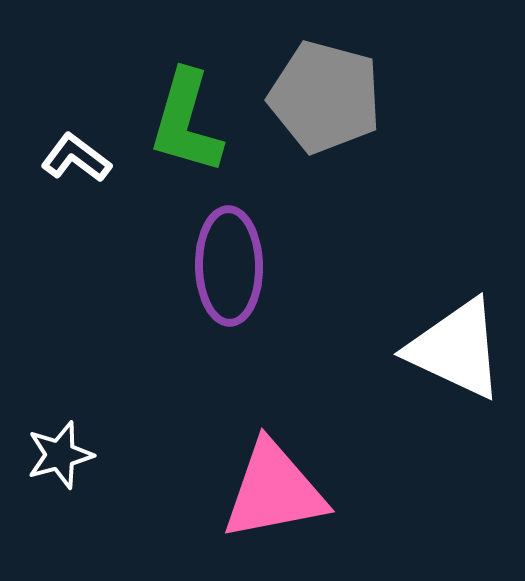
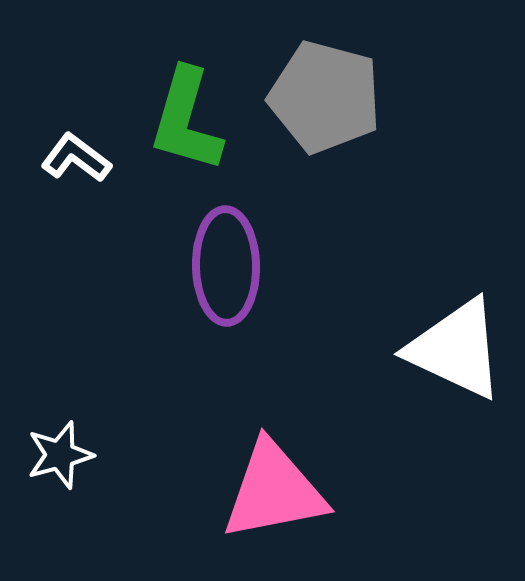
green L-shape: moved 2 px up
purple ellipse: moved 3 px left
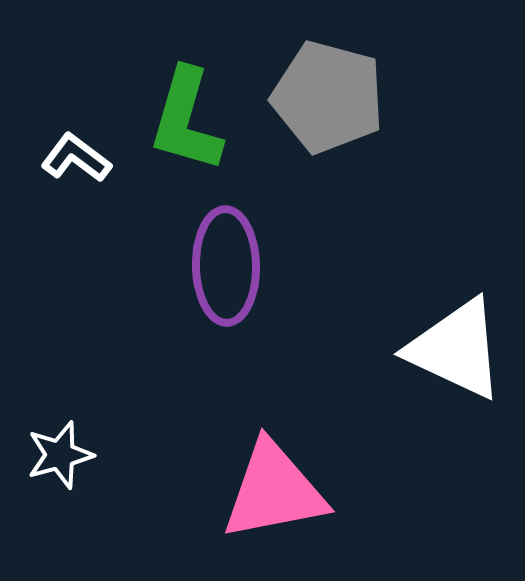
gray pentagon: moved 3 px right
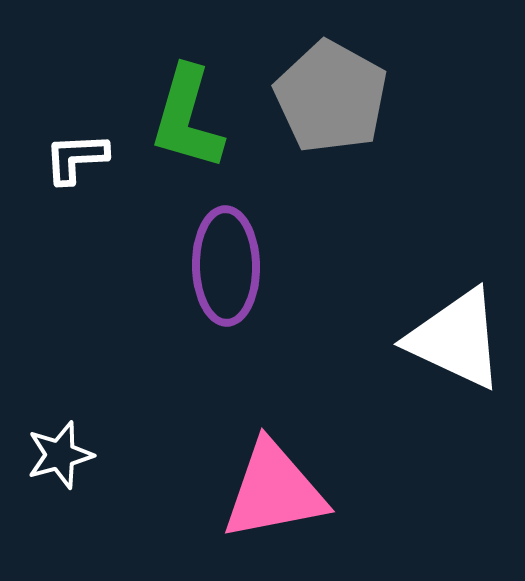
gray pentagon: moved 3 px right; rotated 14 degrees clockwise
green L-shape: moved 1 px right, 2 px up
white L-shape: rotated 40 degrees counterclockwise
white triangle: moved 10 px up
